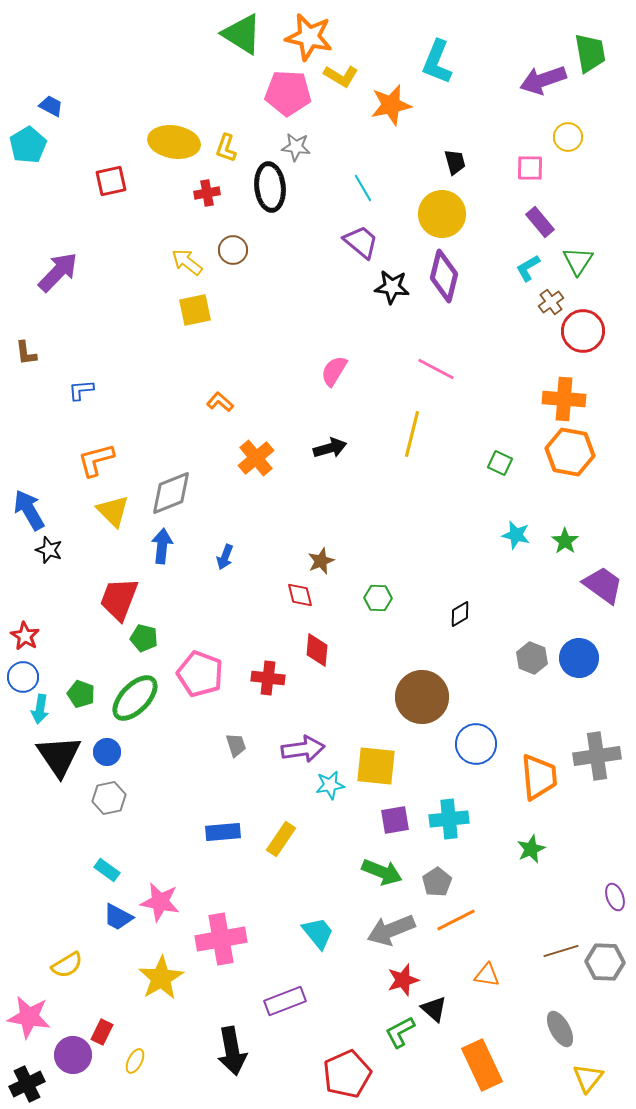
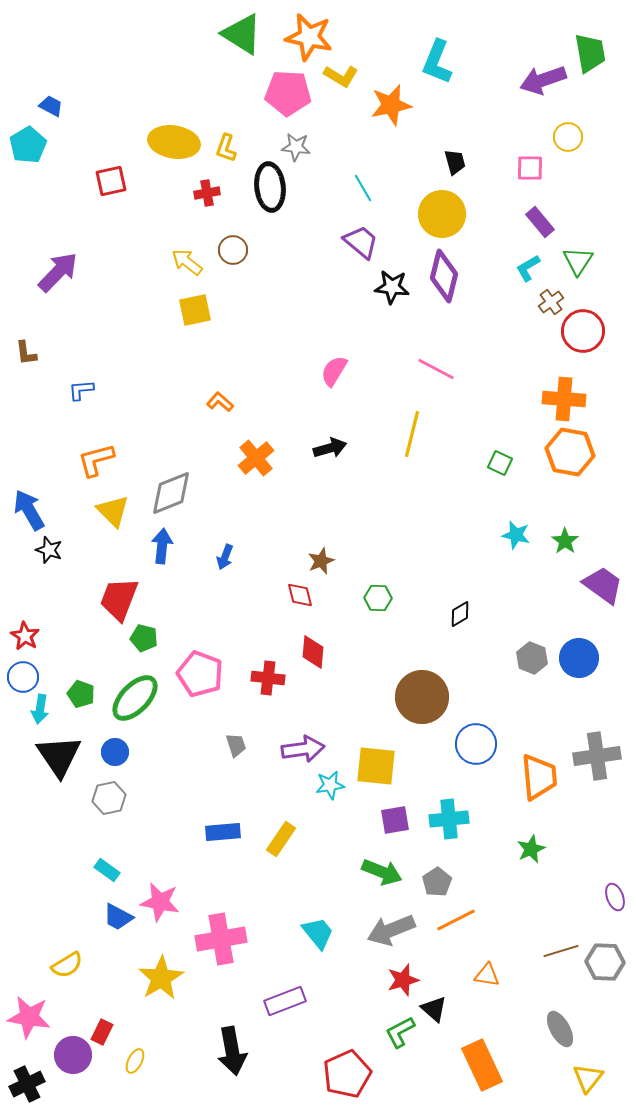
red diamond at (317, 650): moved 4 px left, 2 px down
blue circle at (107, 752): moved 8 px right
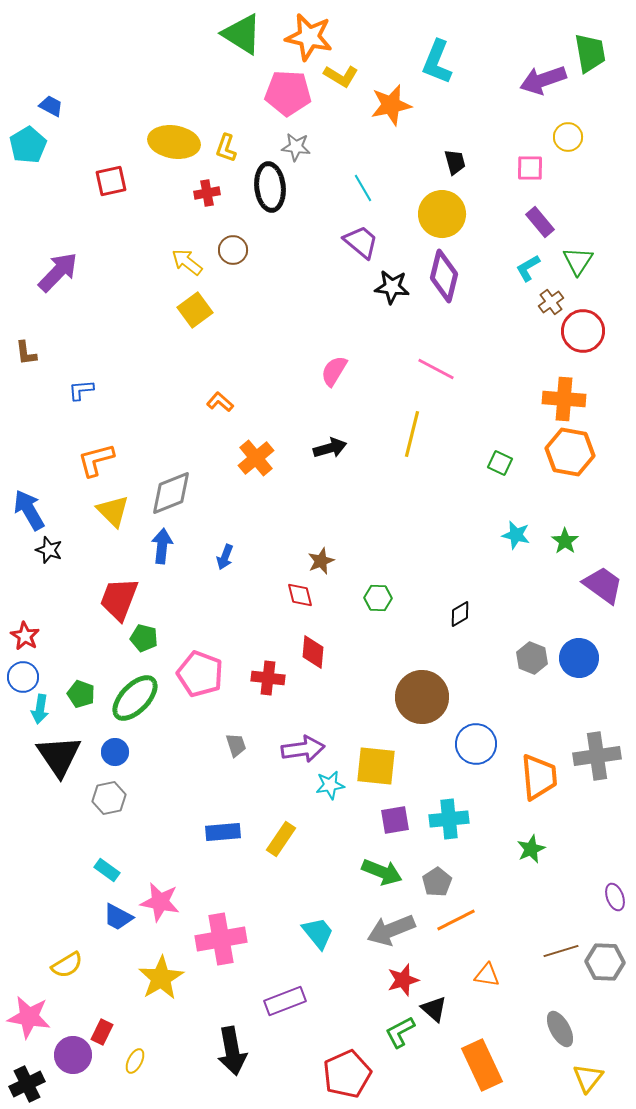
yellow square at (195, 310): rotated 24 degrees counterclockwise
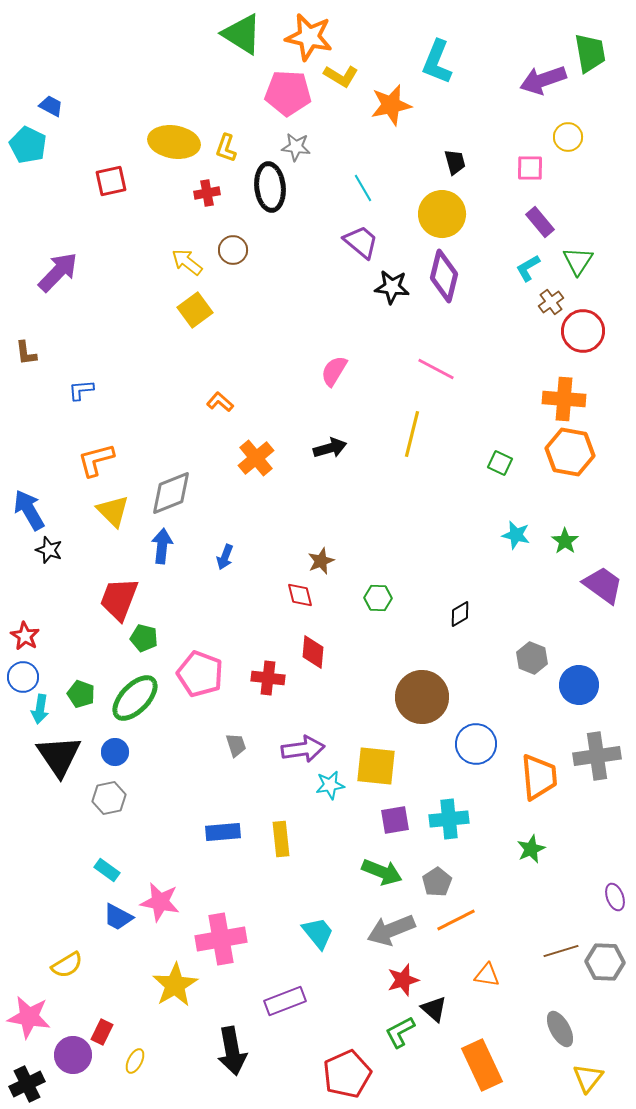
cyan pentagon at (28, 145): rotated 15 degrees counterclockwise
blue circle at (579, 658): moved 27 px down
yellow rectangle at (281, 839): rotated 40 degrees counterclockwise
yellow star at (161, 978): moved 14 px right, 7 px down
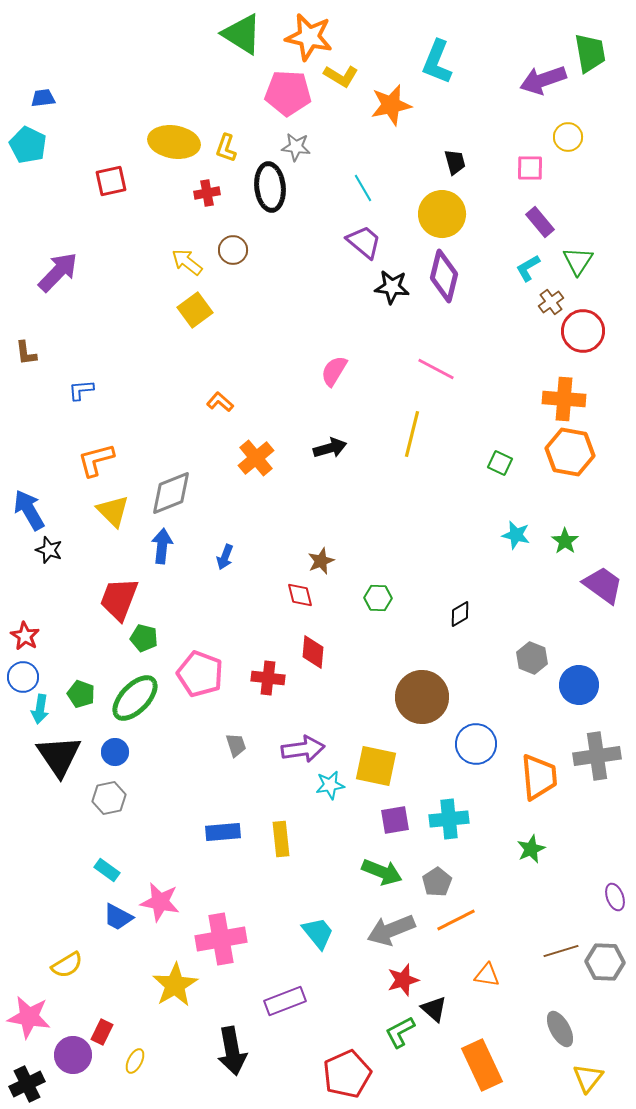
blue trapezoid at (51, 106): moved 8 px left, 8 px up; rotated 35 degrees counterclockwise
purple trapezoid at (361, 242): moved 3 px right
yellow square at (376, 766): rotated 6 degrees clockwise
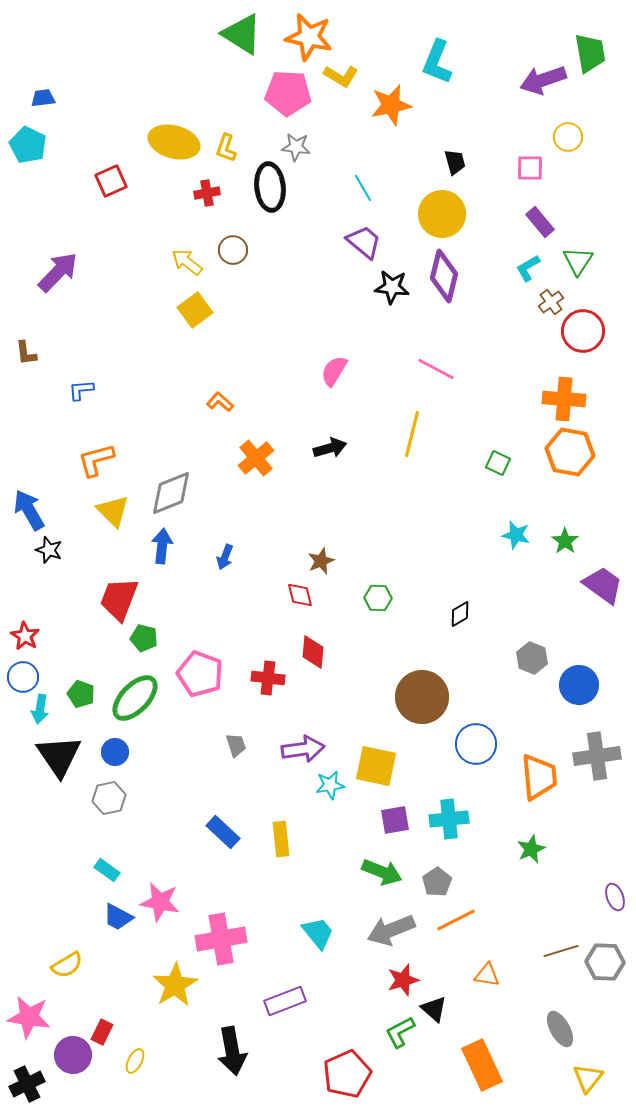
yellow ellipse at (174, 142): rotated 6 degrees clockwise
red square at (111, 181): rotated 12 degrees counterclockwise
green square at (500, 463): moved 2 px left
blue rectangle at (223, 832): rotated 48 degrees clockwise
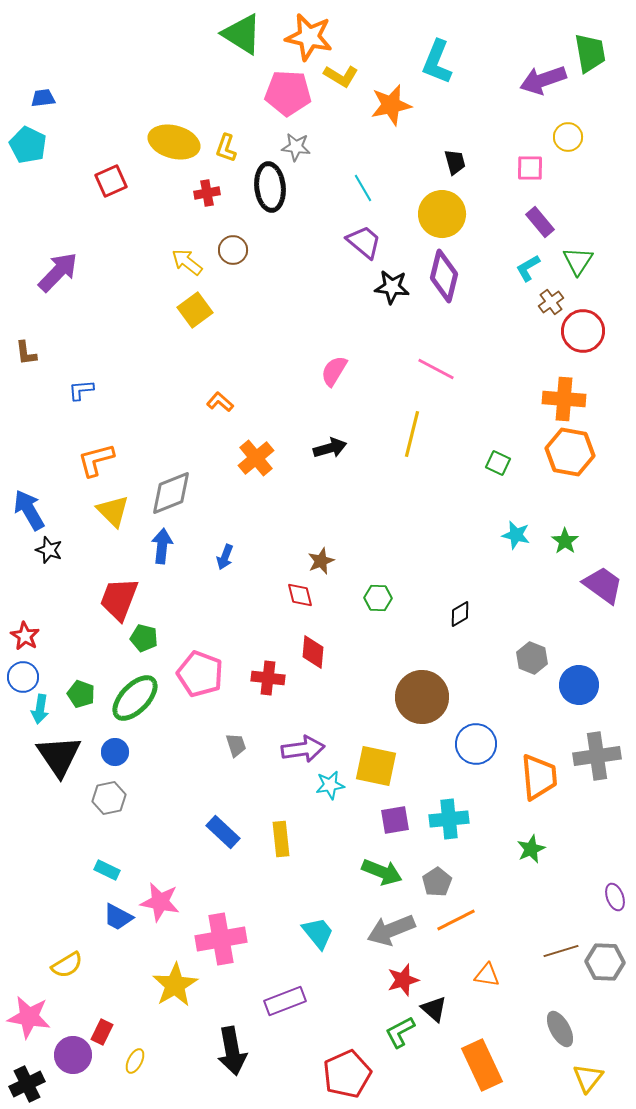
cyan rectangle at (107, 870): rotated 10 degrees counterclockwise
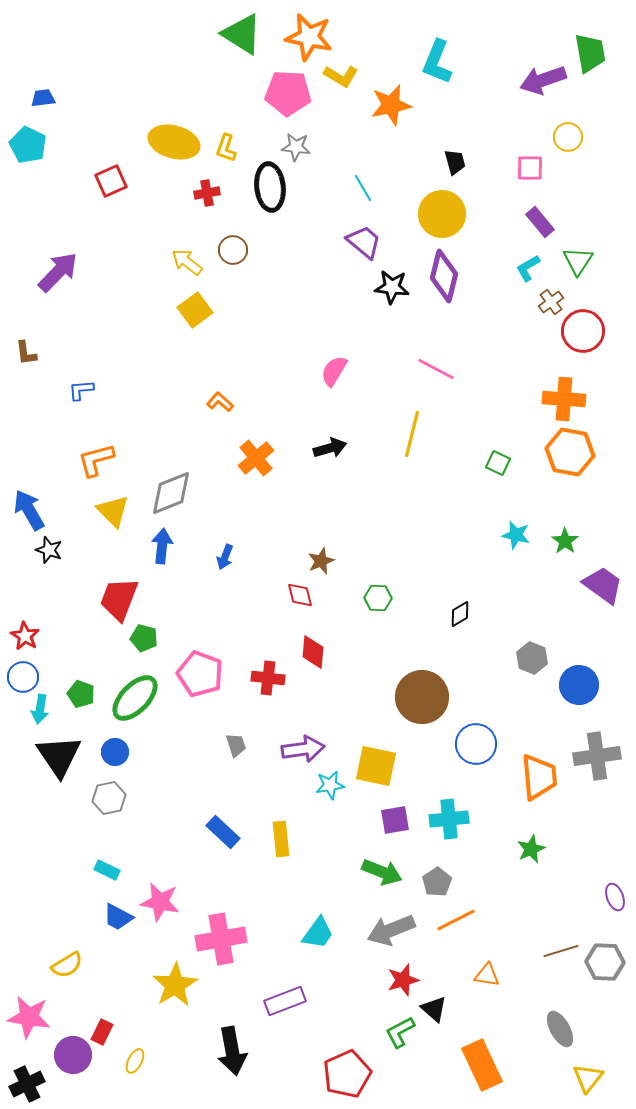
cyan trapezoid at (318, 933): rotated 75 degrees clockwise
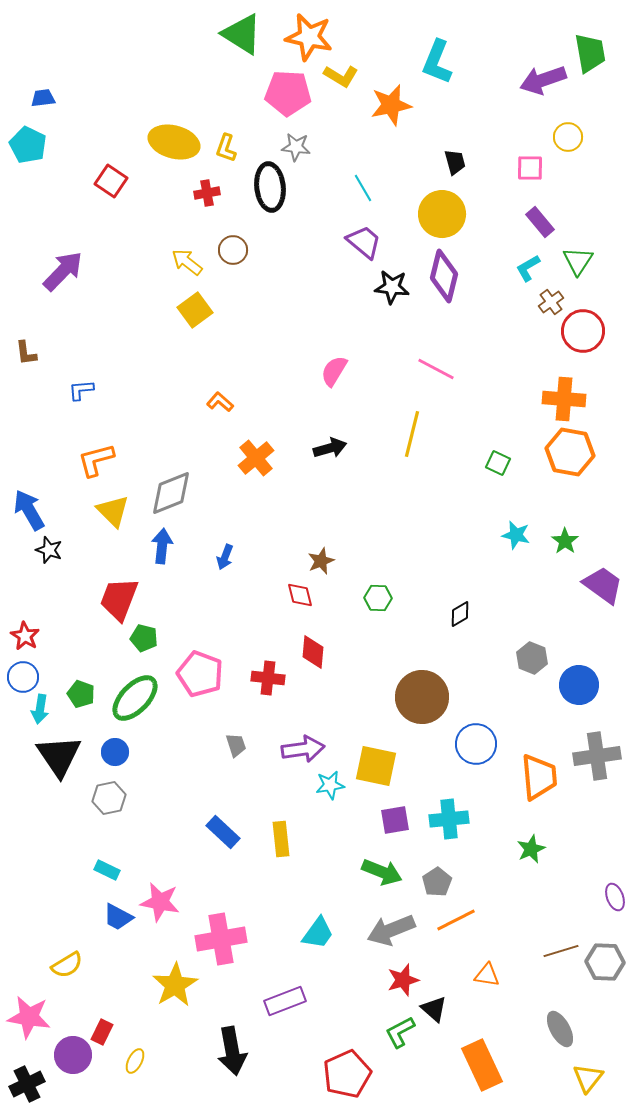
red square at (111, 181): rotated 32 degrees counterclockwise
purple arrow at (58, 272): moved 5 px right, 1 px up
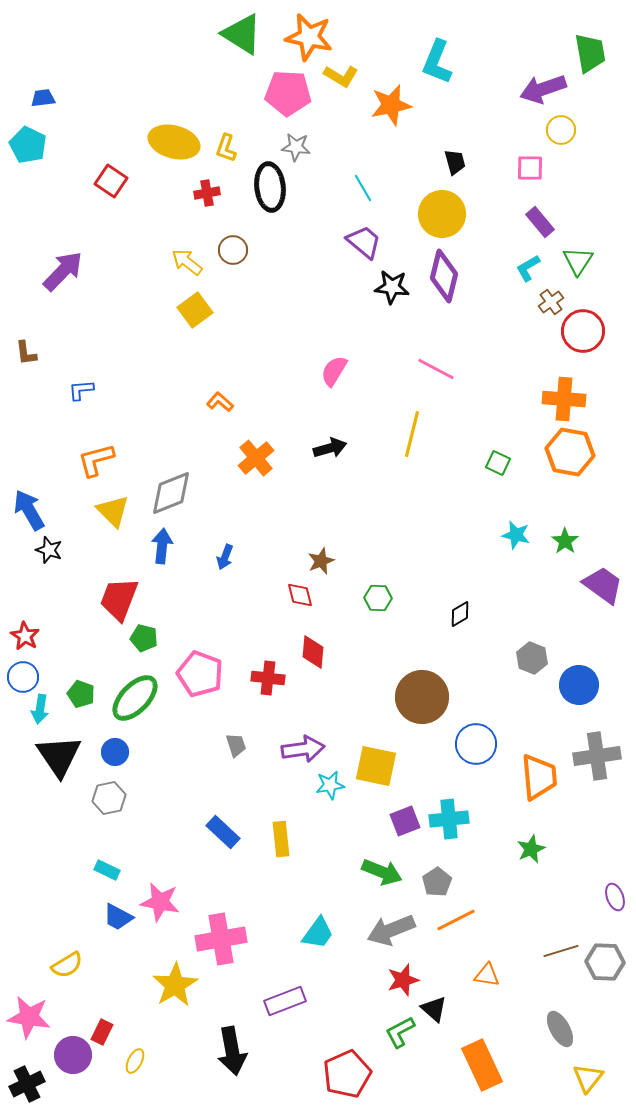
purple arrow at (543, 80): moved 9 px down
yellow circle at (568, 137): moved 7 px left, 7 px up
purple square at (395, 820): moved 10 px right, 1 px down; rotated 12 degrees counterclockwise
